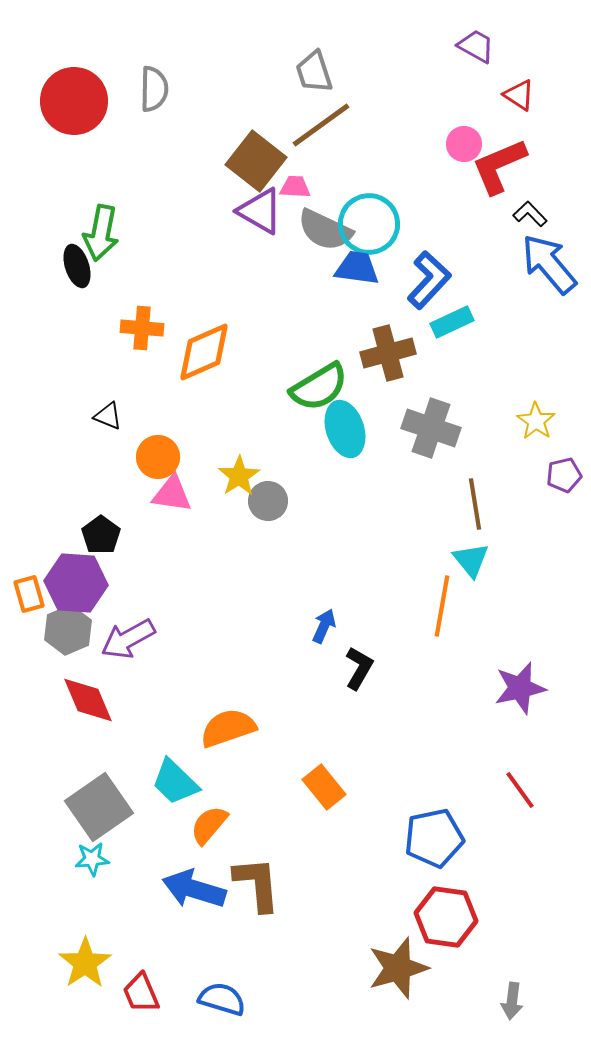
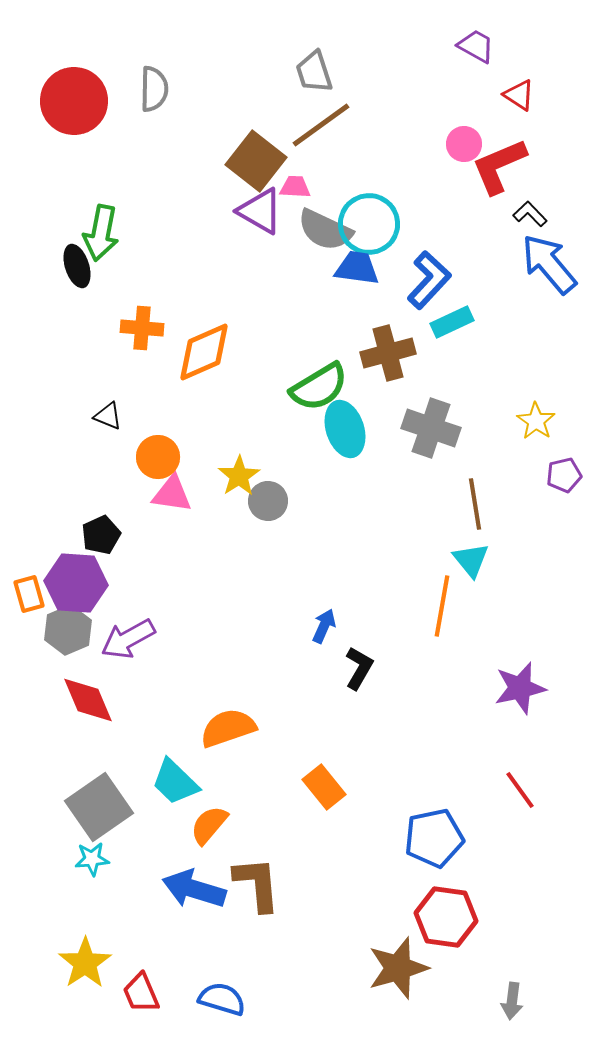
black pentagon at (101, 535): rotated 12 degrees clockwise
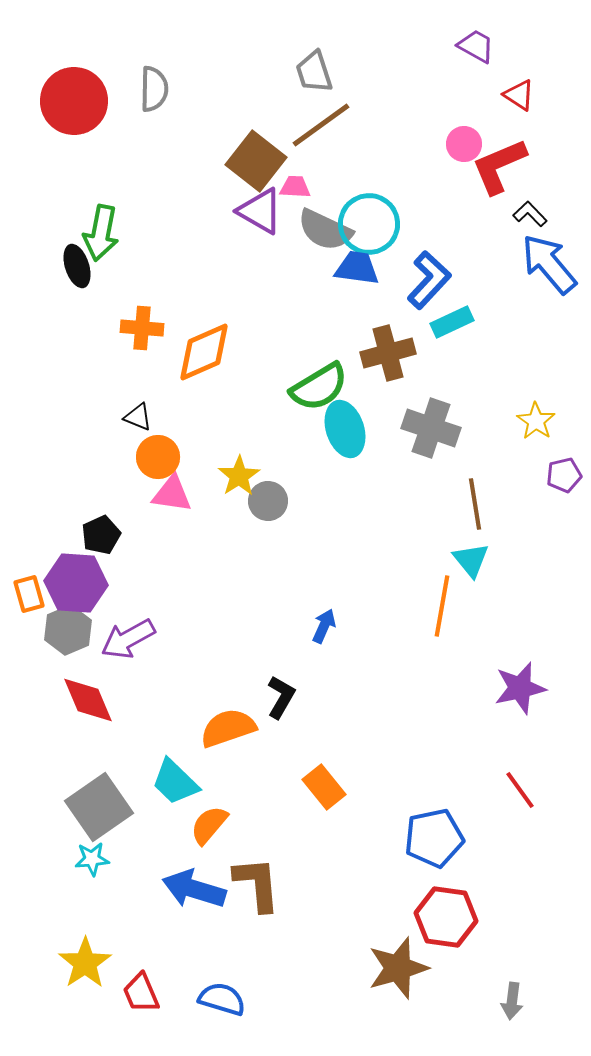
black triangle at (108, 416): moved 30 px right, 1 px down
black L-shape at (359, 668): moved 78 px left, 29 px down
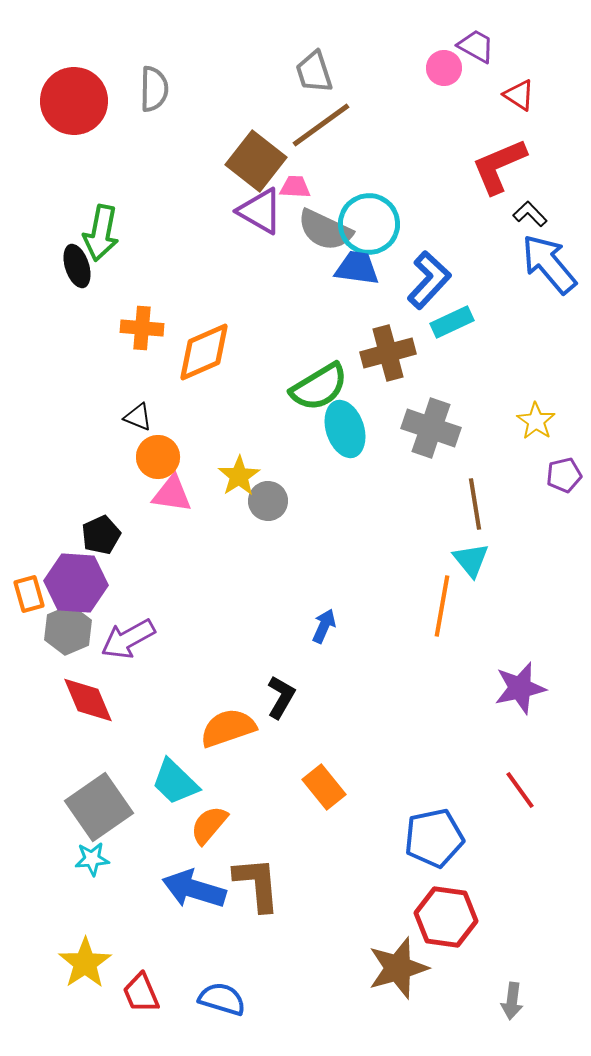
pink circle at (464, 144): moved 20 px left, 76 px up
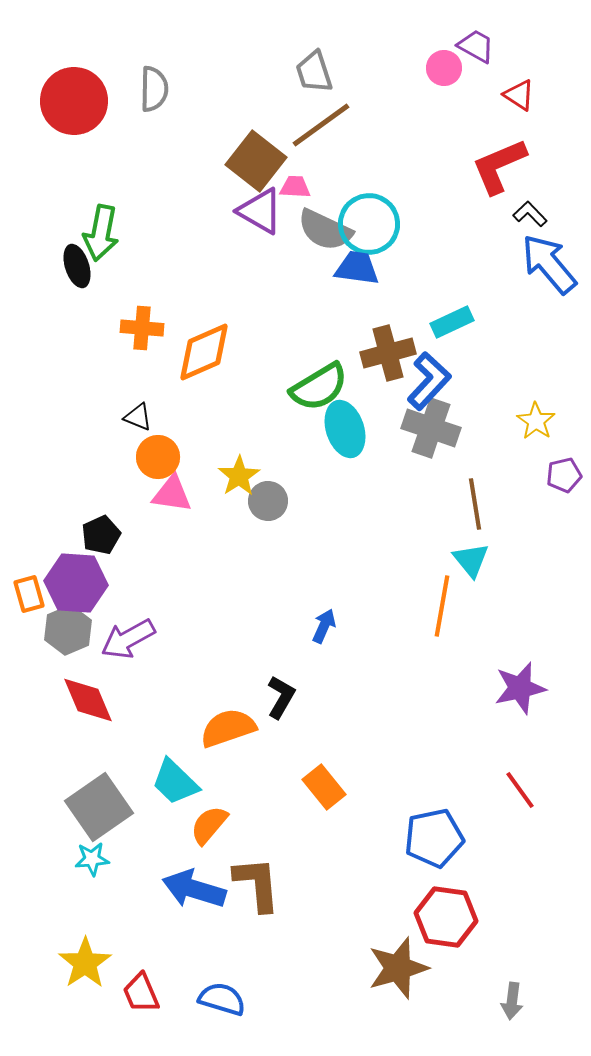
blue L-shape at (429, 280): moved 101 px down
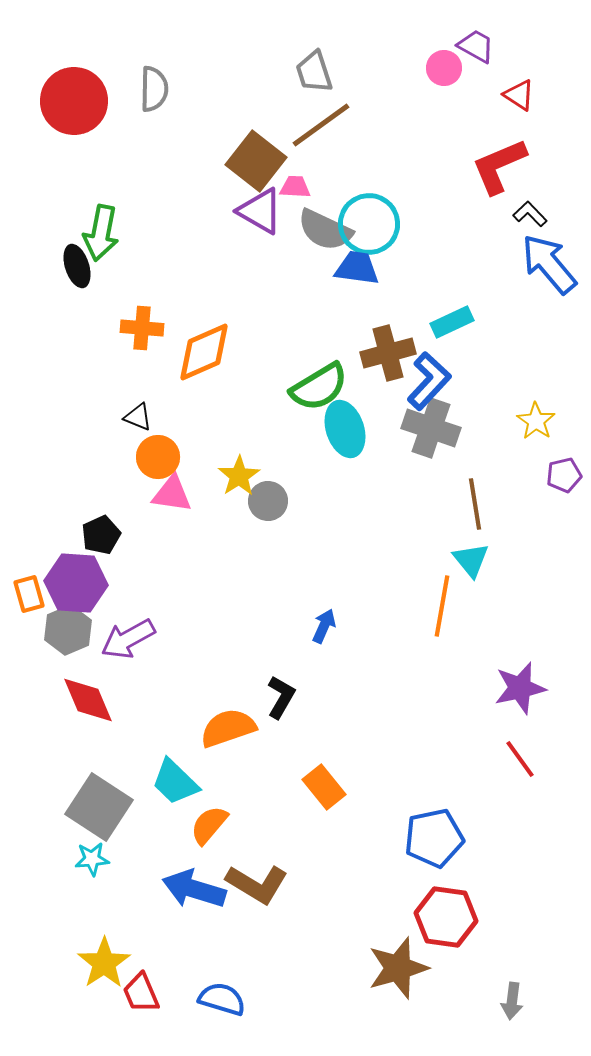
red line at (520, 790): moved 31 px up
gray square at (99, 807): rotated 22 degrees counterclockwise
brown L-shape at (257, 884): rotated 126 degrees clockwise
yellow star at (85, 963): moved 19 px right
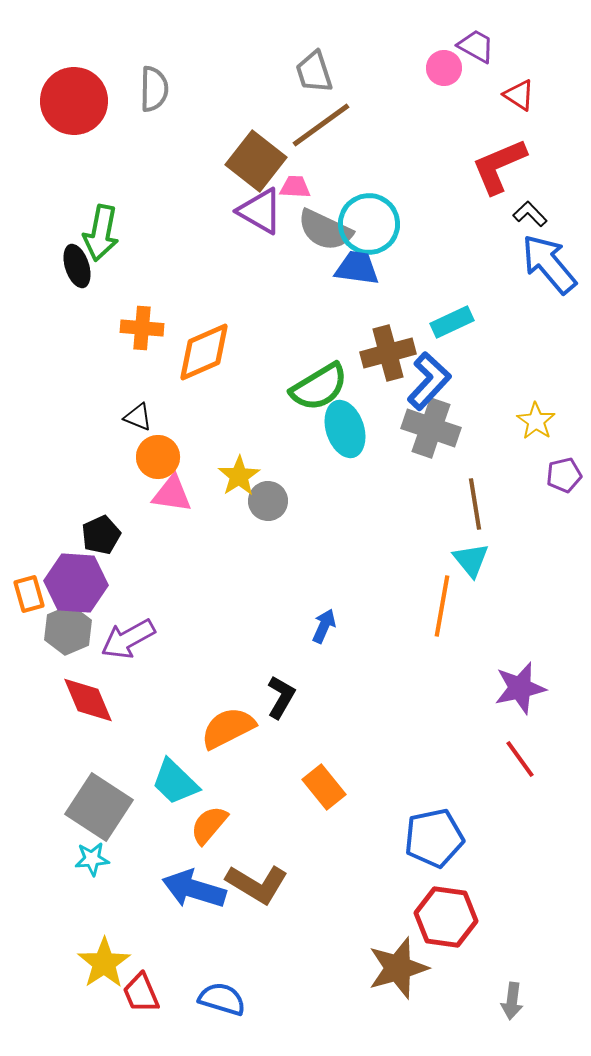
orange semicircle at (228, 728): rotated 8 degrees counterclockwise
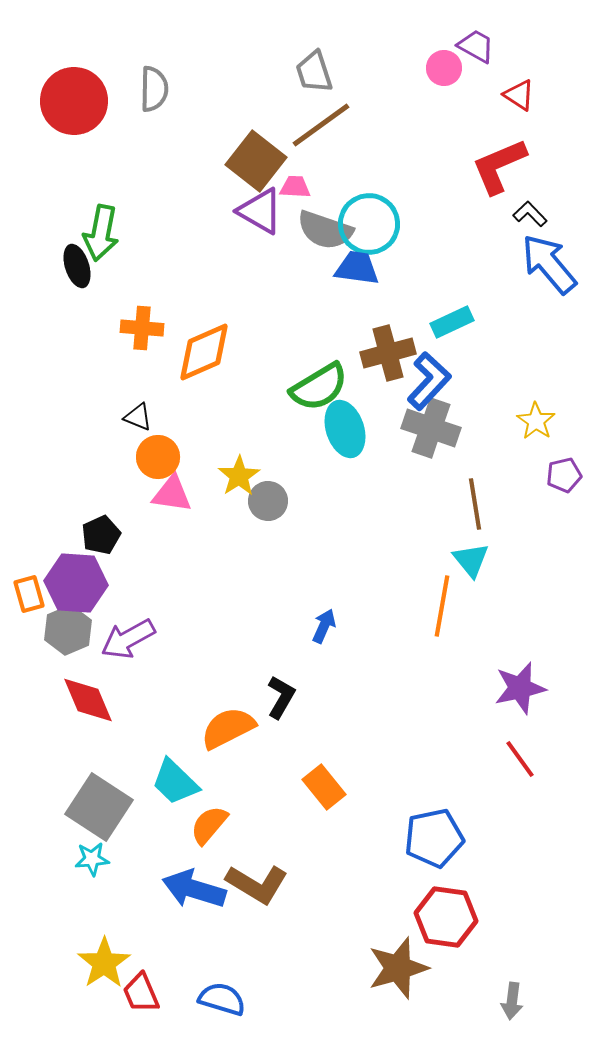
gray semicircle at (325, 230): rotated 6 degrees counterclockwise
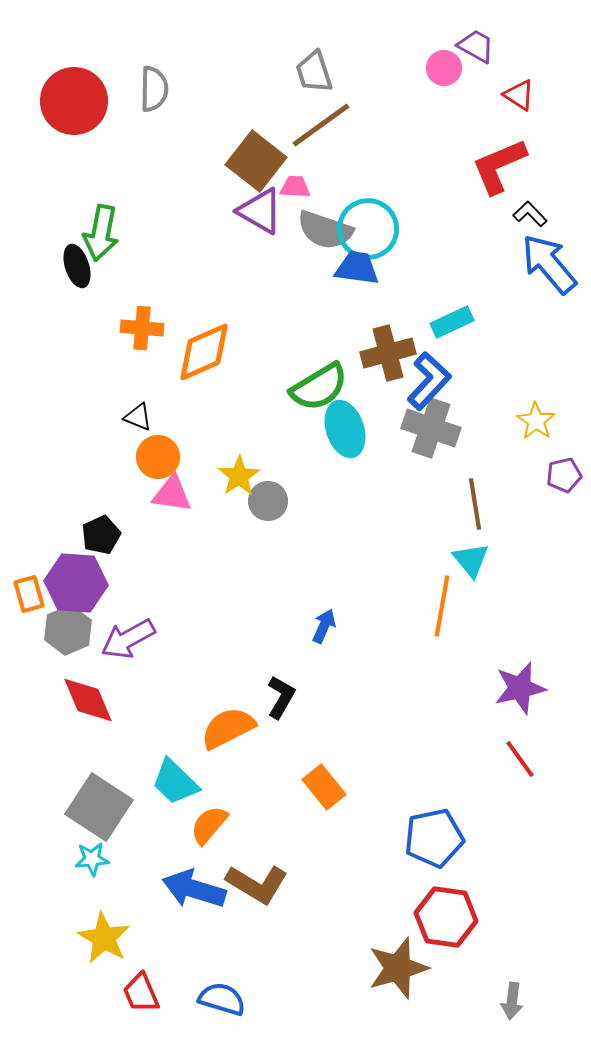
cyan circle at (369, 224): moved 1 px left, 5 px down
yellow star at (104, 963): moved 25 px up; rotated 8 degrees counterclockwise
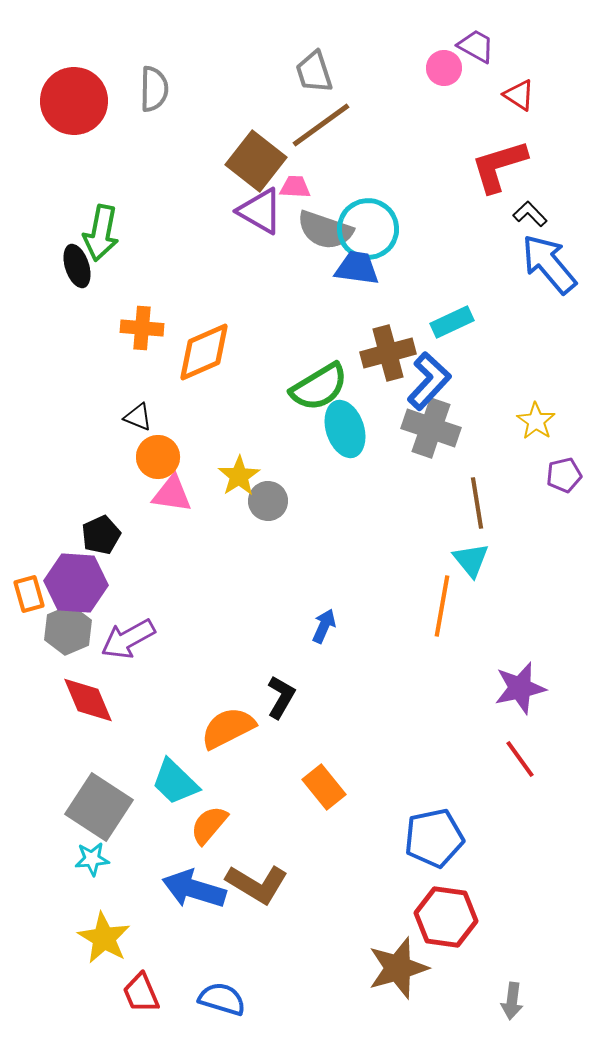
red L-shape at (499, 166): rotated 6 degrees clockwise
brown line at (475, 504): moved 2 px right, 1 px up
